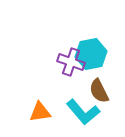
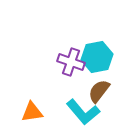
cyan hexagon: moved 6 px right, 3 px down
brown semicircle: rotated 65 degrees clockwise
orange triangle: moved 8 px left
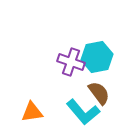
brown semicircle: moved 2 px down; rotated 105 degrees clockwise
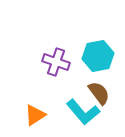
cyan hexagon: moved 1 px right, 1 px up
purple cross: moved 15 px left
orange triangle: moved 3 px right, 3 px down; rotated 25 degrees counterclockwise
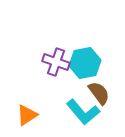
cyan hexagon: moved 13 px left, 7 px down
orange triangle: moved 8 px left
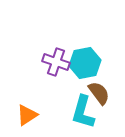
cyan L-shape: rotated 56 degrees clockwise
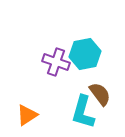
cyan hexagon: moved 9 px up
brown semicircle: moved 1 px right, 1 px down
